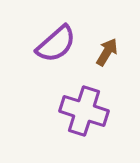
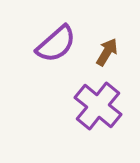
purple cross: moved 14 px right, 5 px up; rotated 21 degrees clockwise
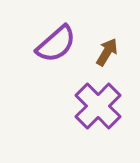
purple cross: rotated 6 degrees clockwise
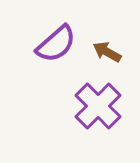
brown arrow: rotated 92 degrees counterclockwise
